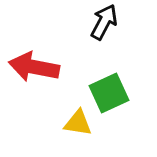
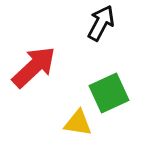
black arrow: moved 3 px left, 1 px down
red arrow: rotated 126 degrees clockwise
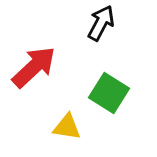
green square: rotated 33 degrees counterclockwise
yellow triangle: moved 11 px left, 4 px down
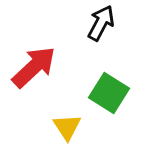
yellow triangle: rotated 48 degrees clockwise
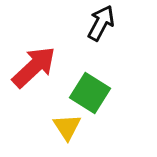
green square: moved 19 px left
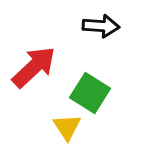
black arrow: moved 3 px down; rotated 66 degrees clockwise
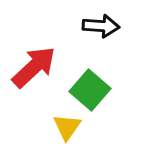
green square: moved 3 px up; rotated 9 degrees clockwise
yellow triangle: rotated 8 degrees clockwise
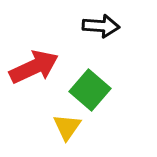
red arrow: rotated 18 degrees clockwise
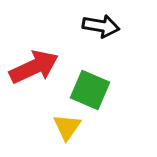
black arrow: rotated 6 degrees clockwise
green square: rotated 18 degrees counterclockwise
